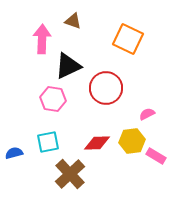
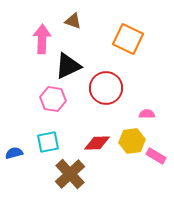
pink semicircle: rotated 28 degrees clockwise
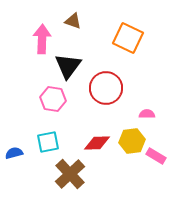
orange square: moved 1 px up
black triangle: rotated 28 degrees counterclockwise
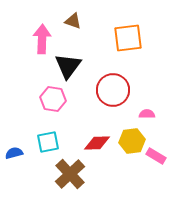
orange square: rotated 32 degrees counterclockwise
red circle: moved 7 px right, 2 px down
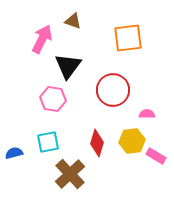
pink arrow: rotated 24 degrees clockwise
red diamond: rotated 72 degrees counterclockwise
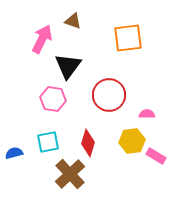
red circle: moved 4 px left, 5 px down
red diamond: moved 9 px left
